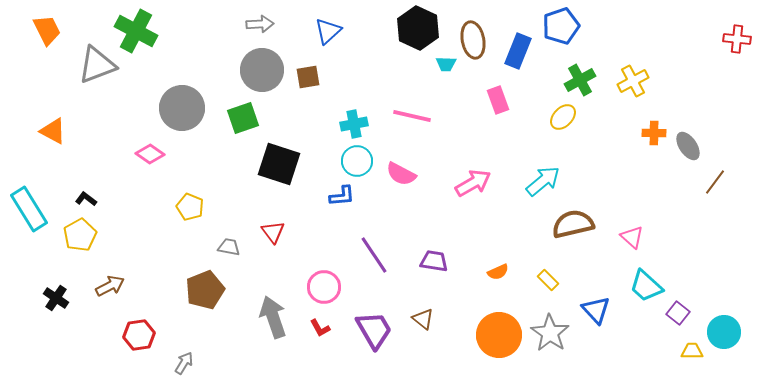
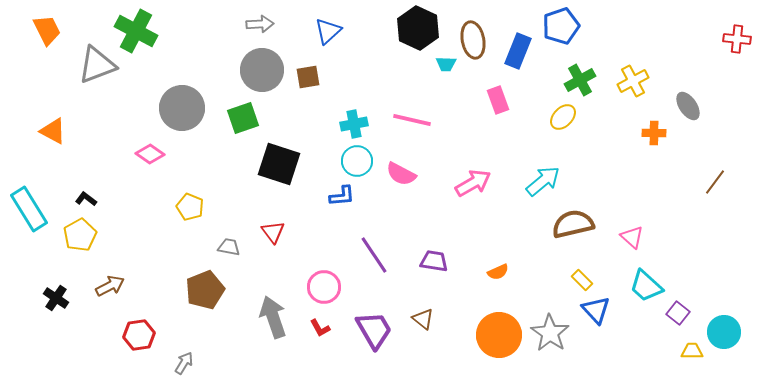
pink line at (412, 116): moved 4 px down
gray ellipse at (688, 146): moved 40 px up
yellow rectangle at (548, 280): moved 34 px right
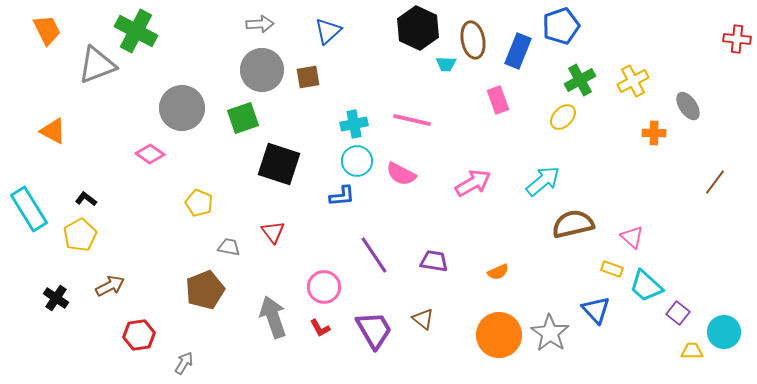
yellow pentagon at (190, 207): moved 9 px right, 4 px up
yellow rectangle at (582, 280): moved 30 px right, 11 px up; rotated 25 degrees counterclockwise
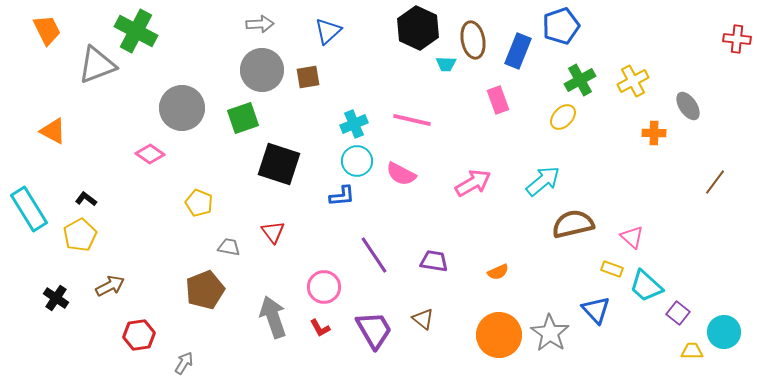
cyan cross at (354, 124): rotated 12 degrees counterclockwise
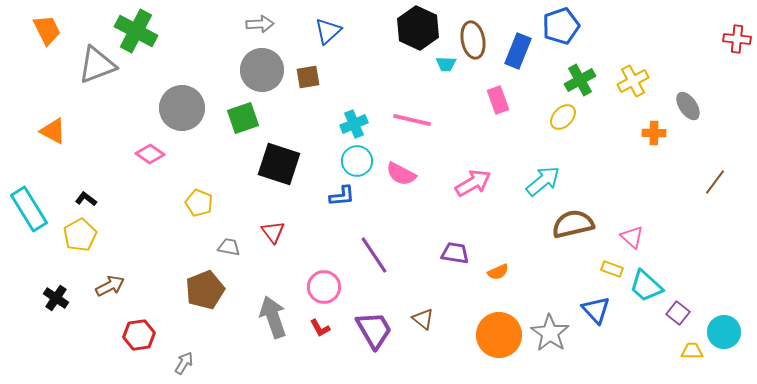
purple trapezoid at (434, 261): moved 21 px right, 8 px up
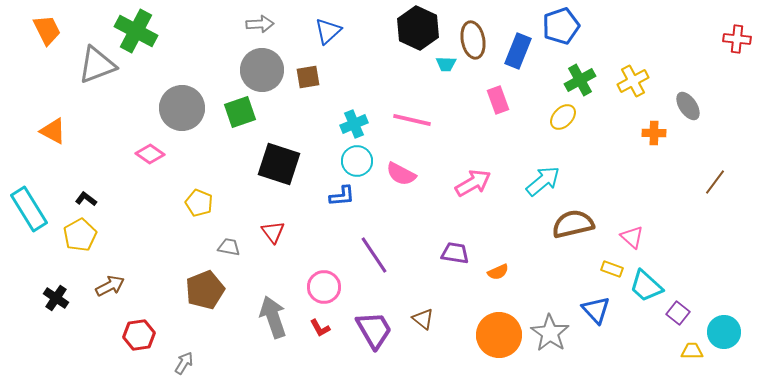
green square at (243, 118): moved 3 px left, 6 px up
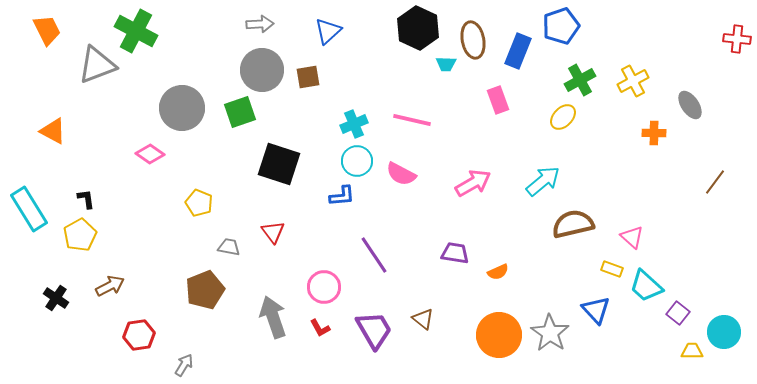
gray ellipse at (688, 106): moved 2 px right, 1 px up
black L-shape at (86, 199): rotated 45 degrees clockwise
gray arrow at (184, 363): moved 2 px down
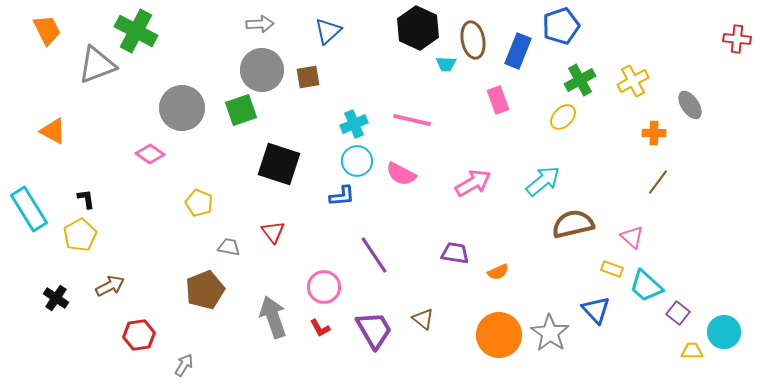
green square at (240, 112): moved 1 px right, 2 px up
brown line at (715, 182): moved 57 px left
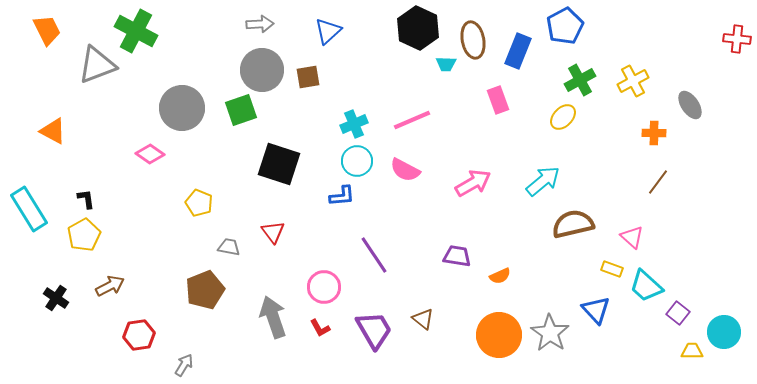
blue pentagon at (561, 26): moved 4 px right; rotated 9 degrees counterclockwise
pink line at (412, 120): rotated 36 degrees counterclockwise
pink semicircle at (401, 174): moved 4 px right, 4 px up
yellow pentagon at (80, 235): moved 4 px right
purple trapezoid at (455, 253): moved 2 px right, 3 px down
orange semicircle at (498, 272): moved 2 px right, 4 px down
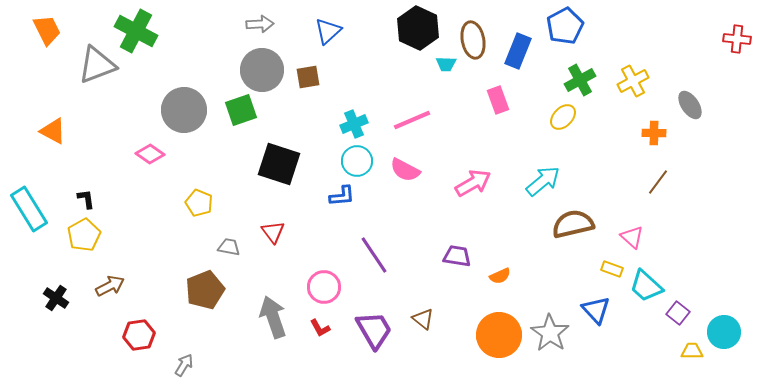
gray circle at (182, 108): moved 2 px right, 2 px down
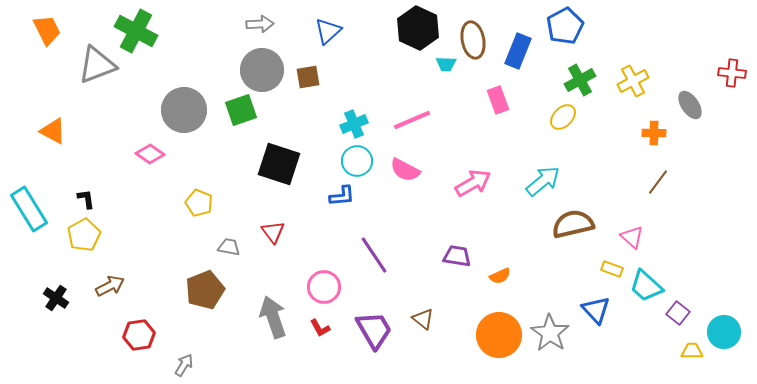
red cross at (737, 39): moved 5 px left, 34 px down
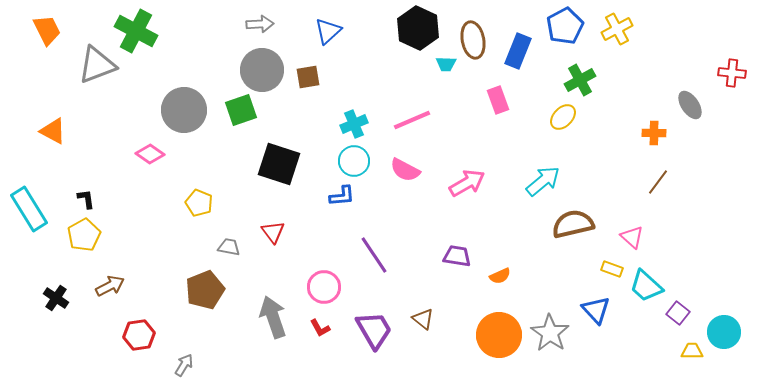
yellow cross at (633, 81): moved 16 px left, 52 px up
cyan circle at (357, 161): moved 3 px left
pink arrow at (473, 183): moved 6 px left
